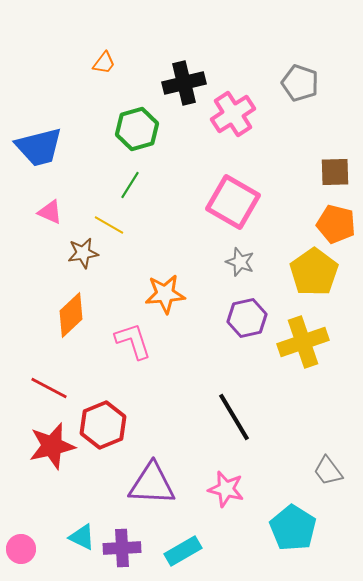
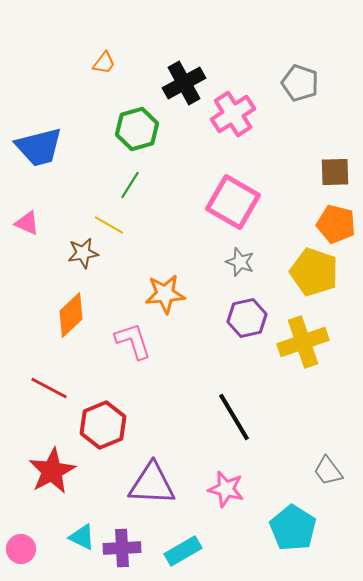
black cross: rotated 15 degrees counterclockwise
pink triangle: moved 23 px left, 11 px down
yellow pentagon: rotated 18 degrees counterclockwise
red star: moved 25 px down; rotated 15 degrees counterclockwise
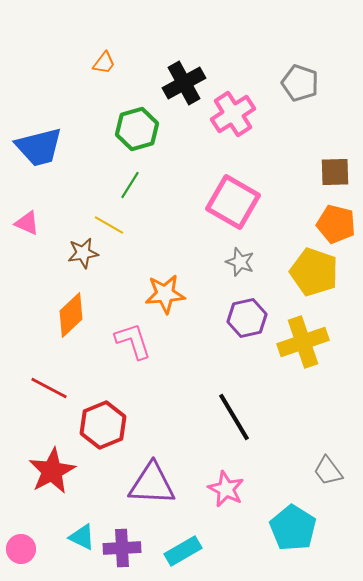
pink star: rotated 12 degrees clockwise
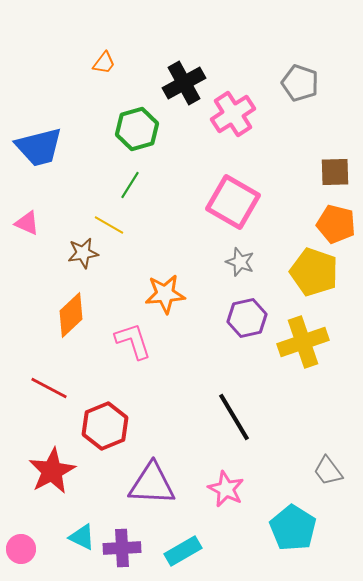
red hexagon: moved 2 px right, 1 px down
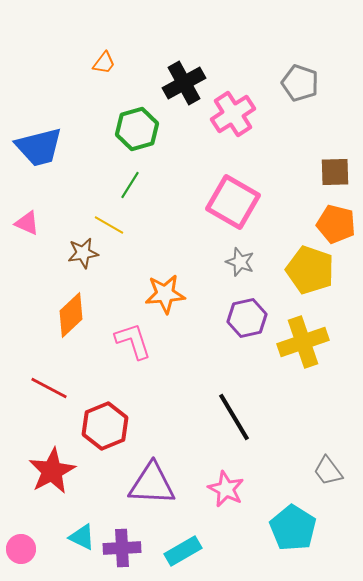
yellow pentagon: moved 4 px left, 2 px up
